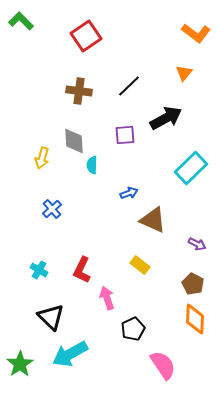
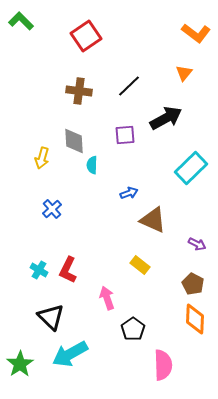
red L-shape: moved 14 px left
black pentagon: rotated 10 degrees counterclockwise
pink semicircle: rotated 32 degrees clockwise
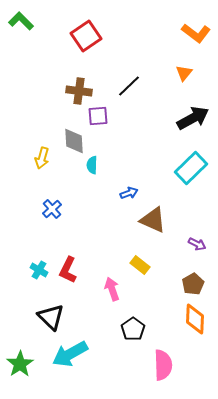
black arrow: moved 27 px right
purple square: moved 27 px left, 19 px up
brown pentagon: rotated 15 degrees clockwise
pink arrow: moved 5 px right, 9 px up
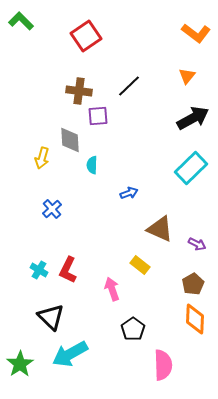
orange triangle: moved 3 px right, 3 px down
gray diamond: moved 4 px left, 1 px up
brown triangle: moved 7 px right, 9 px down
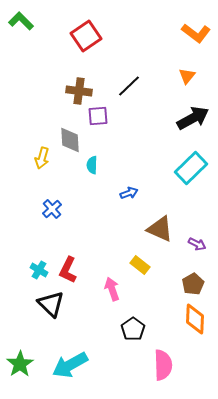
black triangle: moved 13 px up
cyan arrow: moved 11 px down
